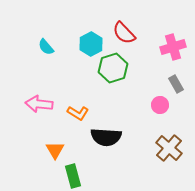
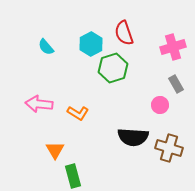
red semicircle: rotated 25 degrees clockwise
black semicircle: moved 27 px right
brown cross: rotated 24 degrees counterclockwise
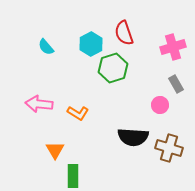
green rectangle: rotated 15 degrees clockwise
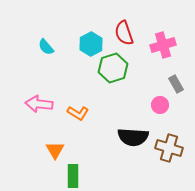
pink cross: moved 10 px left, 2 px up
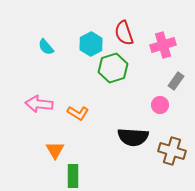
gray rectangle: moved 3 px up; rotated 66 degrees clockwise
brown cross: moved 3 px right, 3 px down
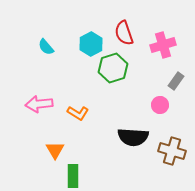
pink arrow: rotated 12 degrees counterclockwise
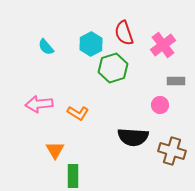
pink cross: rotated 20 degrees counterclockwise
gray rectangle: rotated 54 degrees clockwise
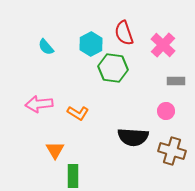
pink cross: rotated 10 degrees counterclockwise
green hexagon: rotated 24 degrees clockwise
pink circle: moved 6 px right, 6 px down
